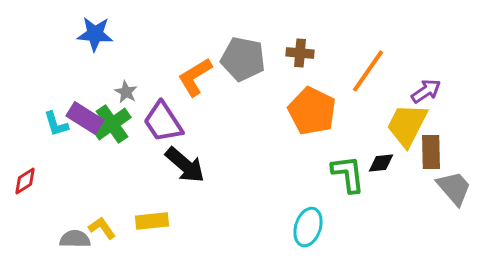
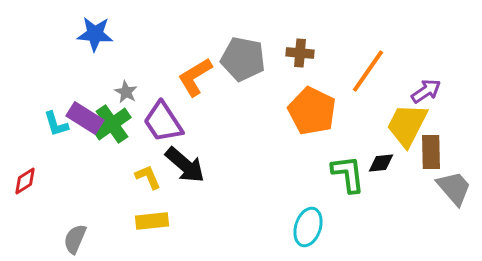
yellow L-shape: moved 46 px right, 51 px up; rotated 12 degrees clockwise
gray semicircle: rotated 68 degrees counterclockwise
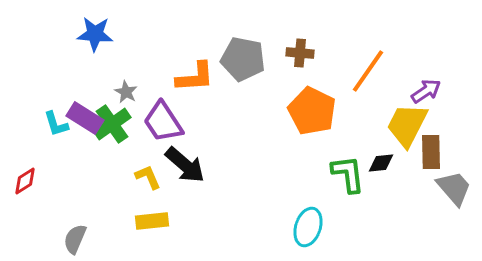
orange L-shape: rotated 153 degrees counterclockwise
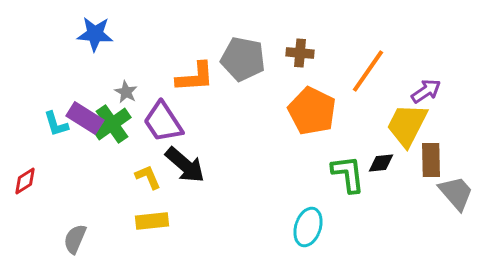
brown rectangle: moved 8 px down
gray trapezoid: moved 2 px right, 5 px down
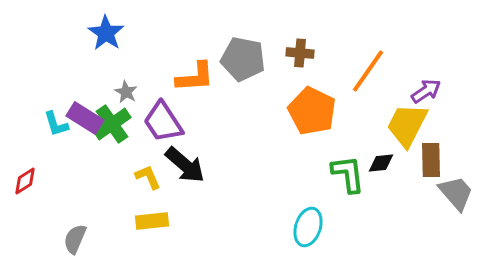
blue star: moved 11 px right, 1 px up; rotated 30 degrees clockwise
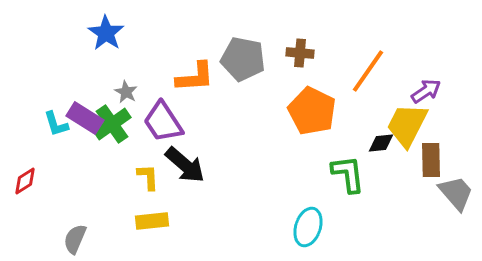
black diamond: moved 20 px up
yellow L-shape: rotated 20 degrees clockwise
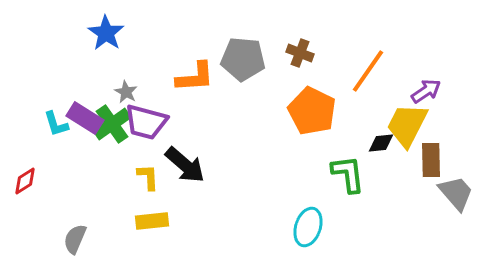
brown cross: rotated 16 degrees clockwise
gray pentagon: rotated 6 degrees counterclockwise
purple trapezoid: moved 17 px left; rotated 42 degrees counterclockwise
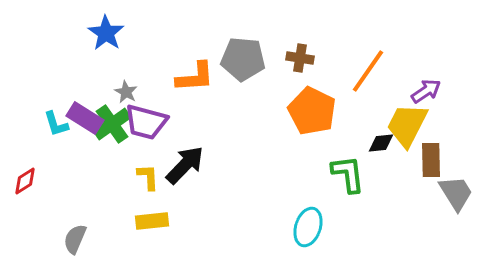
brown cross: moved 5 px down; rotated 12 degrees counterclockwise
black arrow: rotated 87 degrees counterclockwise
gray trapezoid: rotated 9 degrees clockwise
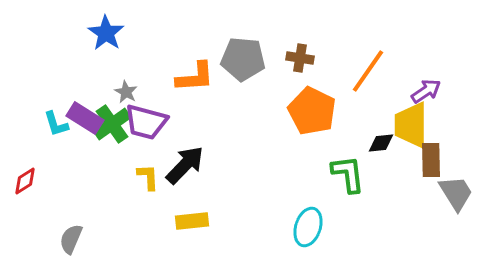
yellow trapezoid: moved 4 px right; rotated 27 degrees counterclockwise
yellow rectangle: moved 40 px right
gray semicircle: moved 4 px left
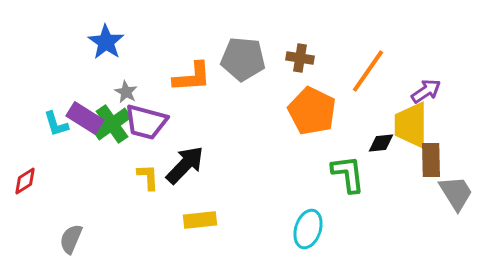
blue star: moved 9 px down
orange L-shape: moved 3 px left
yellow rectangle: moved 8 px right, 1 px up
cyan ellipse: moved 2 px down
